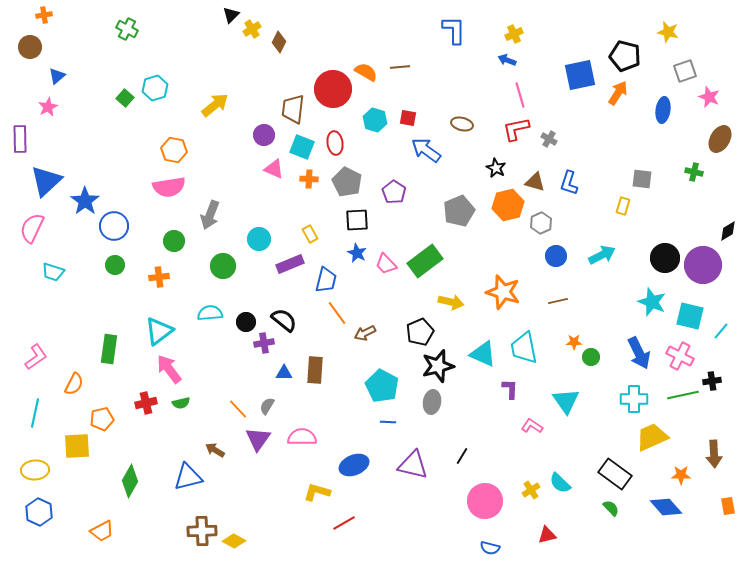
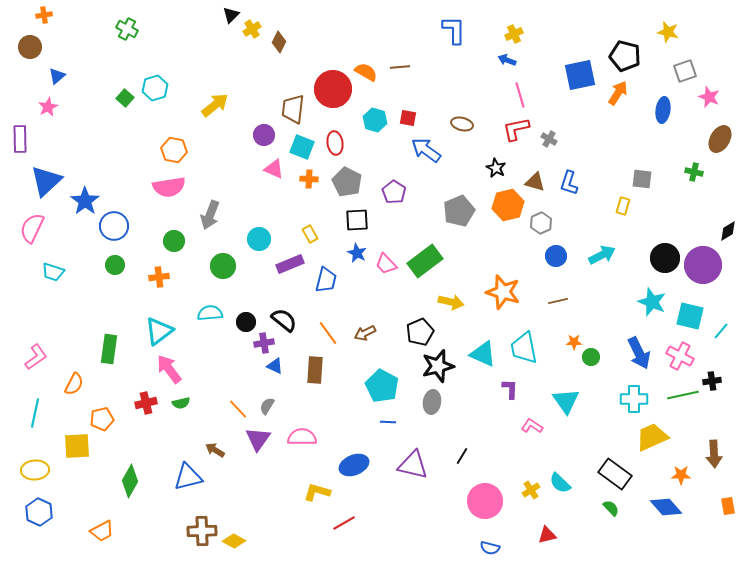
orange line at (337, 313): moved 9 px left, 20 px down
blue triangle at (284, 373): moved 9 px left, 7 px up; rotated 24 degrees clockwise
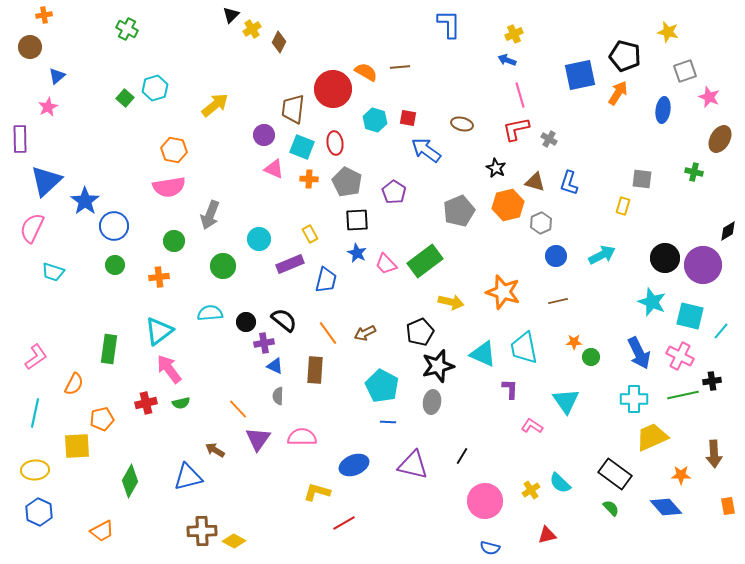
blue L-shape at (454, 30): moved 5 px left, 6 px up
gray semicircle at (267, 406): moved 11 px right, 10 px up; rotated 30 degrees counterclockwise
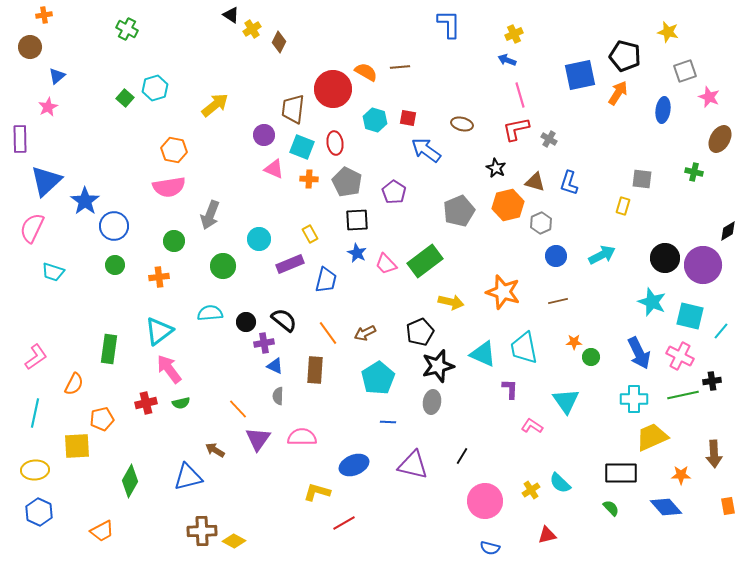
black triangle at (231, 15): rotated 42 degrees counterclockwise
cyan pentagon at (382, 386): moved 4 px left, 8 px up; rotated 12 degrees clockwise
black rectangle at (615, 474): moved 6 px right, 1 px up; rotated 36 degrees counterclockwise
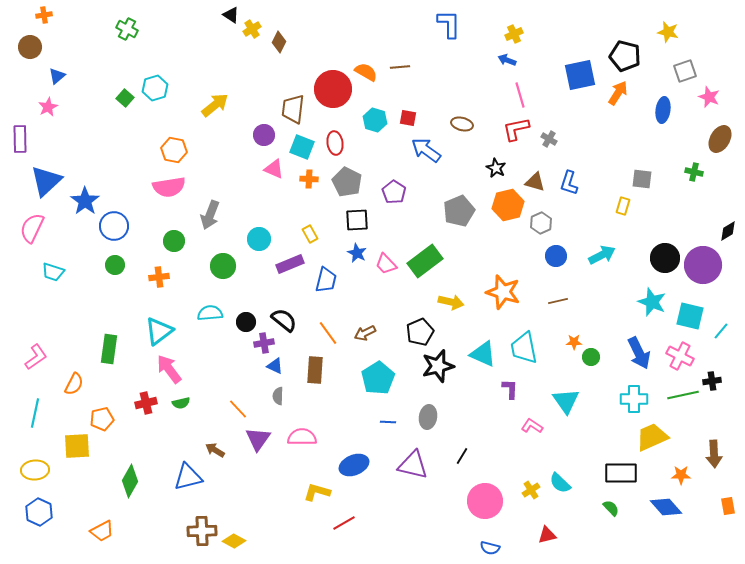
gray ellipse at (432, 402): moved 4 px left, 15 px down
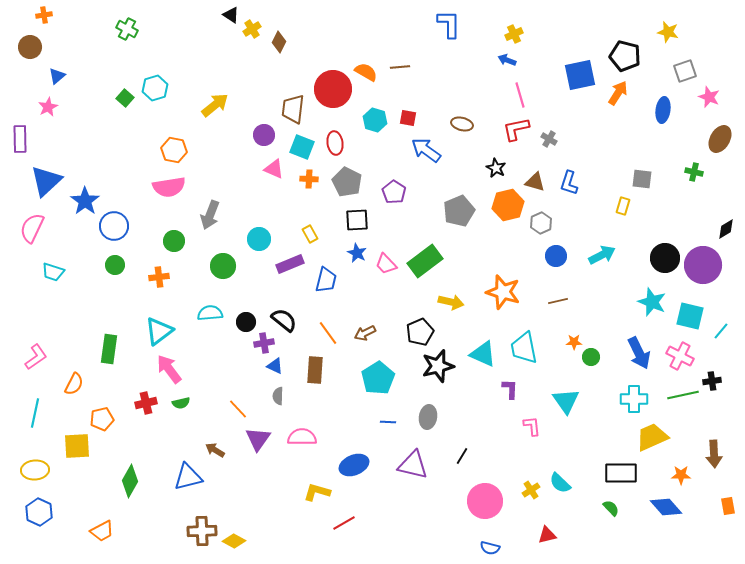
black diamond at (728, 231): moved 2 px left, 2 px up
pink L-shape at (532, 426): rotated 50 degrees clockwise
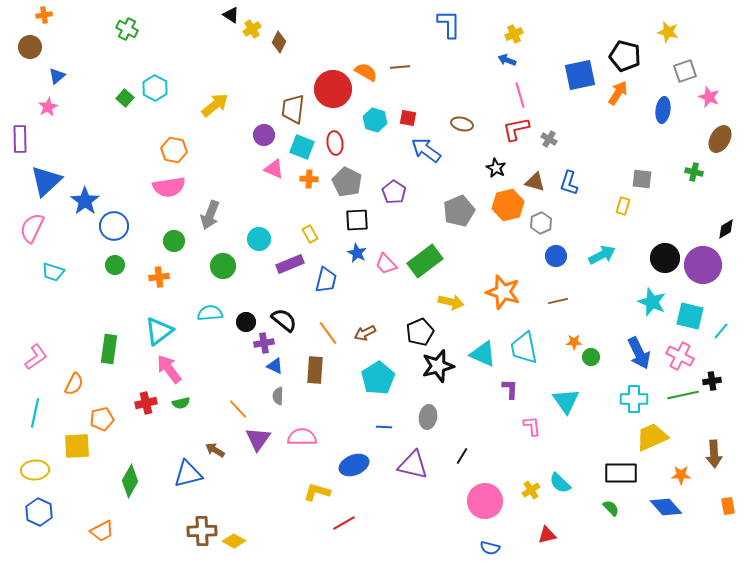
cyan hexagon at (155, 88): rotated 15 degrees counterclockwise
blue line at (388, 422): moved 4 px left, 5 px down
blue triangle at (188, 477): moved 3 px up
